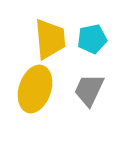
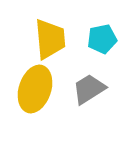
cyan pentagon: moved 10 px right
gray trapezoid: moved 1 px up; rotated 33 degrees clockwise
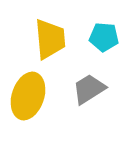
cyan pentagon: moved 2 px right, 2 px up; rotated 16 degrees clockwise
yellow ellipse: moved 7 px left, 7 px down
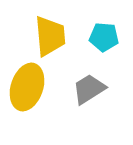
yellow trapezoid: moved 3 px up
yellow ellipse: moved 1 px left, 9 px up
